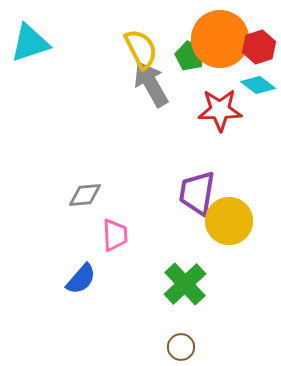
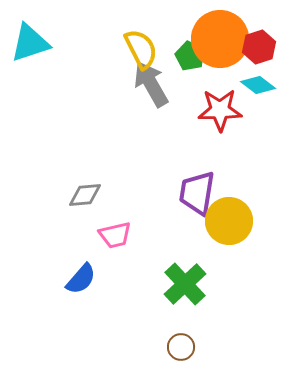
pink trapezoid: rotated 80 degrees clockwise
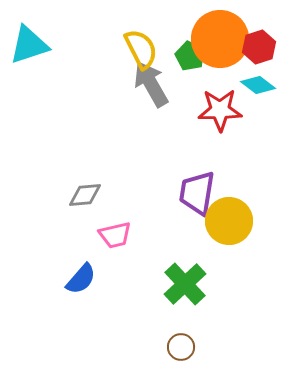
cyan triangle: moved 1 px left, 2 px down
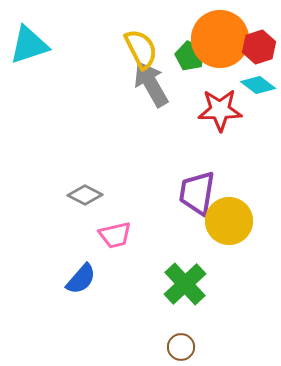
gray diamond: rotated 32 degrees clockwise
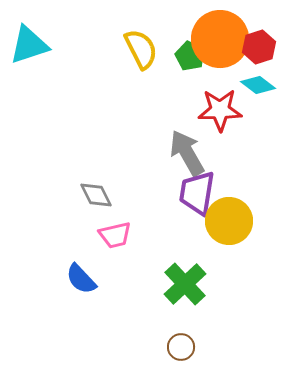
gray arrow: moved 36 px right, 69 px down
gray diamond: moved 11 px right; rotated 36 degrees clockwise
blue semicircle: rotated 96 degrees clockwise
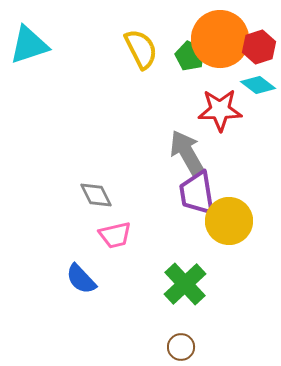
purple trapezoid: rotated 18 degrees counterclockwise
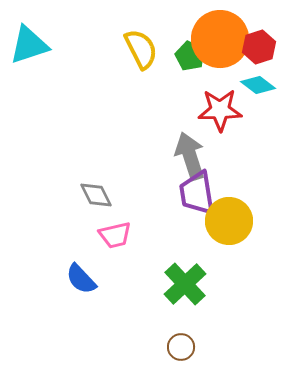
gray arrow: moved 3 px right, 3 px down; rotated 12 degrees clockwise
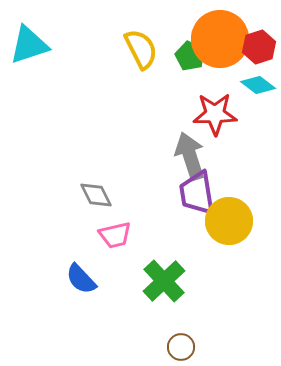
red star: moved 5 px left, 4 px down
green cross: moved 21 px left, 3 px up
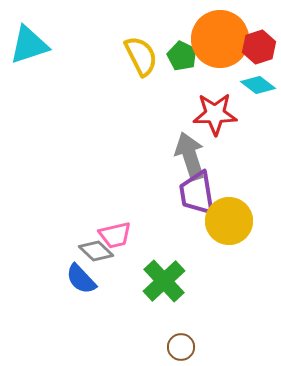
yellow semicircle: moved 7 px down
green pentagon: moved 8 px left
gray diamond: moved 56 px down; rotated 20 degrees counterclockwise
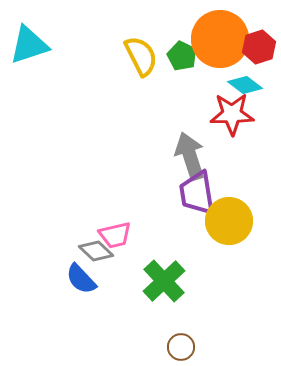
cyan diamond: moved 13 px left
red star: moved 17 px right
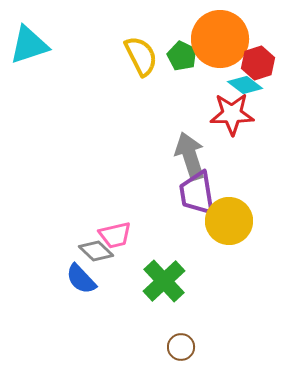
red hexagon: moved 1 px left, 16 px down
